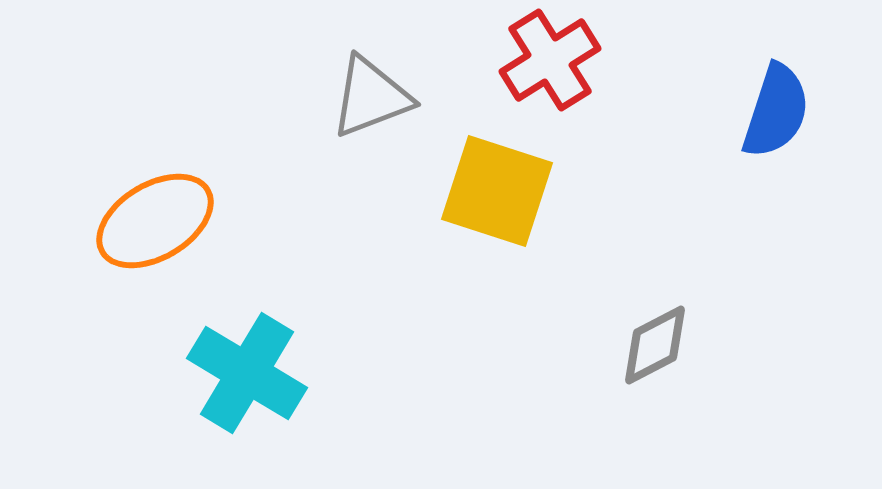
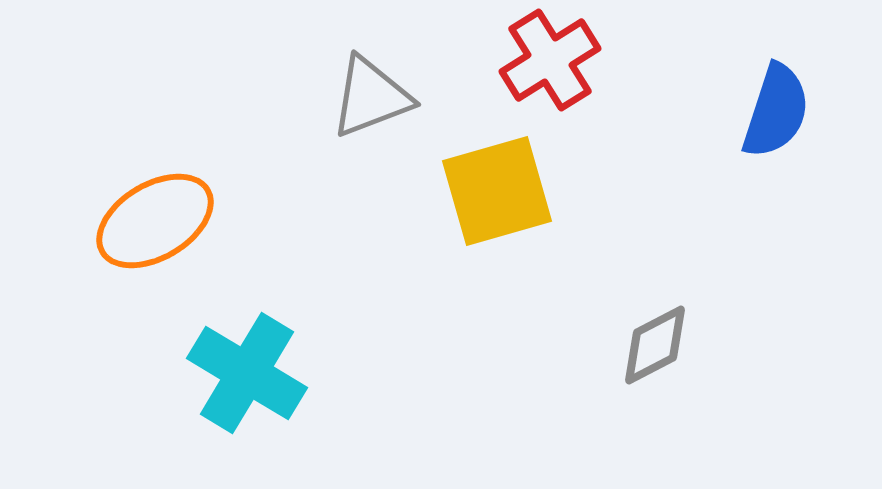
yellow square: rotated 34 degrees counterclockwise
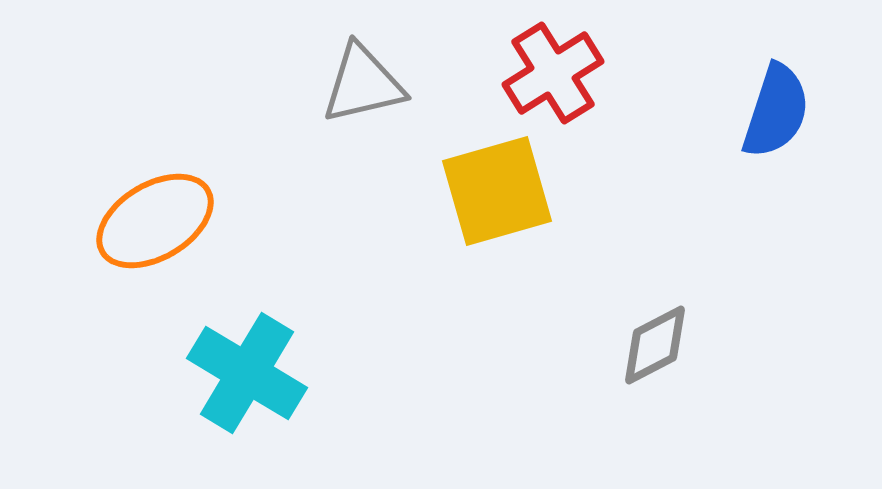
red cross: moved 3 px right, 13 px down
gray triangle: moved 8 px left, 13 px up; rotated 8 degrees clockwise
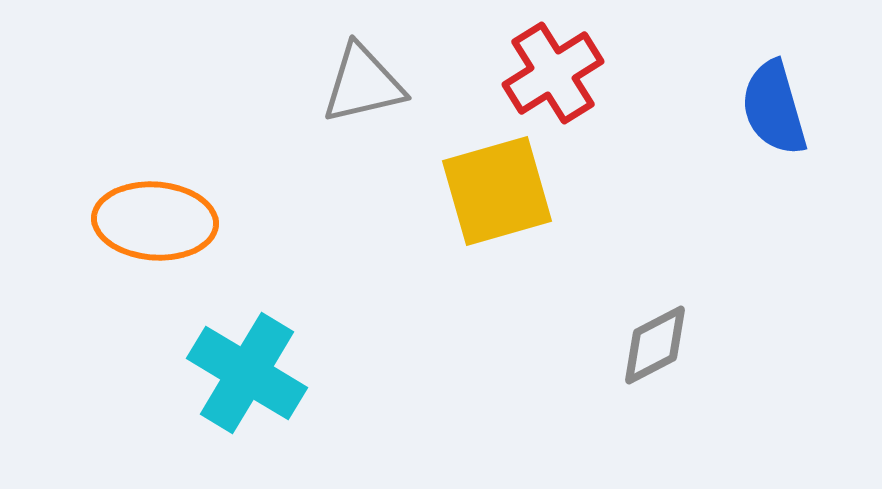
blue semicircle: moved 2 px left, 3 px up; rotated 146 degrees clockwise
orange ellipse: rotated 35 degrees clockwise
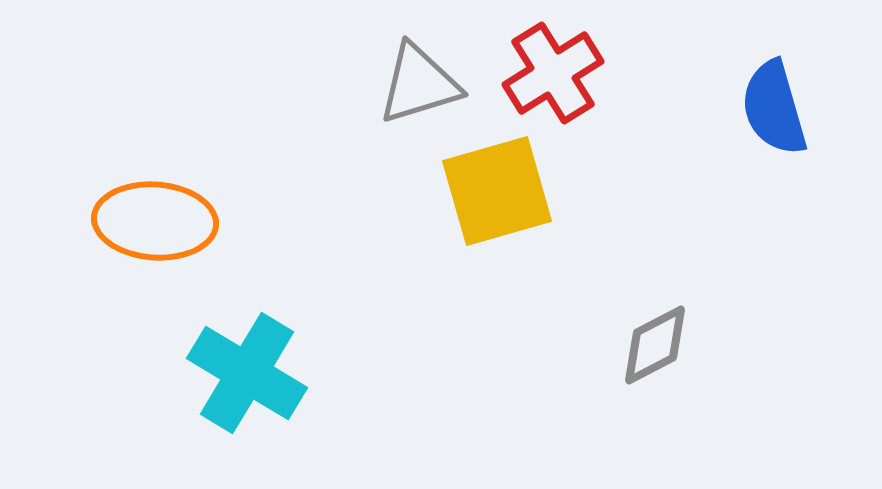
gray triangle: moved 56 px right; rotated 4 degrees counterclockwise
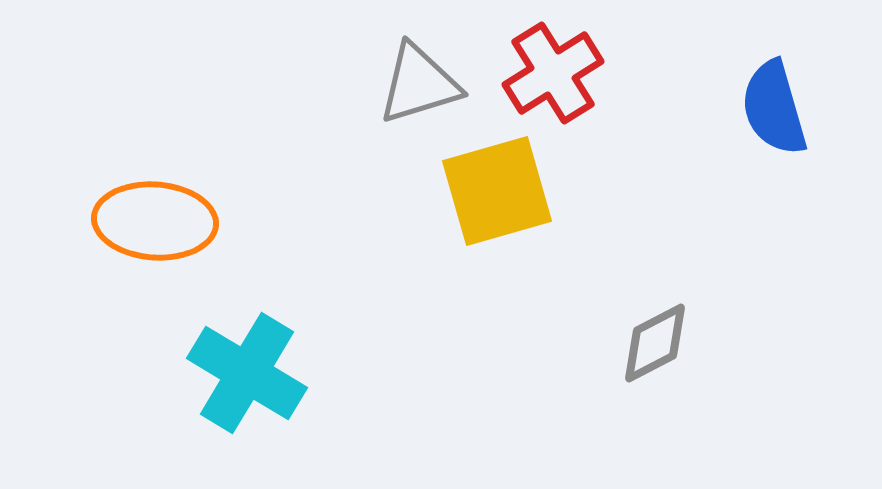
gray diamond: moved 2 px up
